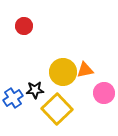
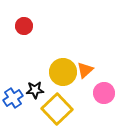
orange triangle: rotated 30 degrees counterclockwise
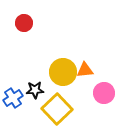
red circle: moved 3 px up
orange triangle: rotated 36 degrees clockwise
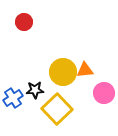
red circle: moved 1 px up
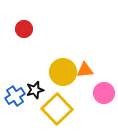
red circle: moved 7 px down
black star: rotated 12 degrees counterclockwise
blue cross: moved 2 px right, 2 px up
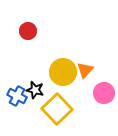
red circle: moved 4 px right, 2 px down
orange triangle: rotated 42 degrees counterclockwise
black star: rotated 30 degrees clockwise
blue cross: moved 2 px right; rotated 30 degrees counterclockwise
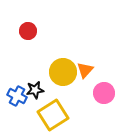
black star: rotated 24 degrees counterclockwise
yellow square: moved 4 px left, 6 px down; rotated 12 degrees clockwise
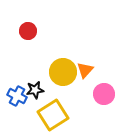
pink circle: moved 1 px down
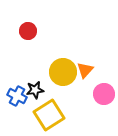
yellow square: moved 4 px left
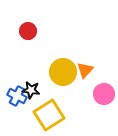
black star: moved 4 px left; rotated 18 degrees clockwise
